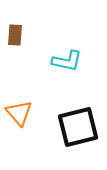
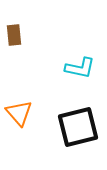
brown rectangle: moved 1 px left; rotated 10 degrees counterclockwise
cyan L-shape: moved 13 px right, 7 px down
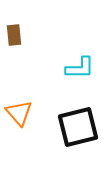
cyan L-shape: rotated 12 degrees counterclockwise
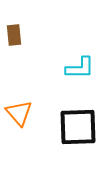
black square: rotated 12 degrees clockwise
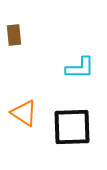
orange triangle: moved 5 px right; rotated 16 degrees counterclockwise
black square: moved 6 px left
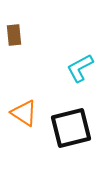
cyan L-shape: rotated 152 degrees clockwise
black square: moved 1 px left, 1 px down; rotated 12 degrees counterclockwise
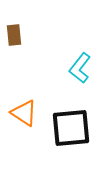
cyan L-shape: rotated 24 degrees counterclockwise
black square: rotated 9 degrees clockwise
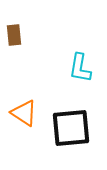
cyan L-shape: rotated 28 degrees counterclockwise
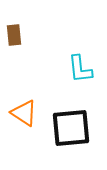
cyan L-shape: moved 1 px down; rotated 16 degrees counterclockwise
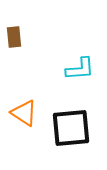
brown rectangle: moved 2 px down
cyan L-shape: rotated 88 degrees counterclockwise
